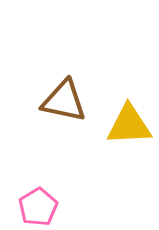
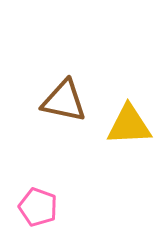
pink pentagon: rotated 21 degrees counterclockwise
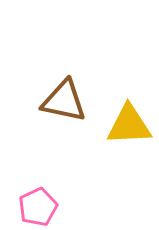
pink pentagon: rotated 27 degrees clockwise
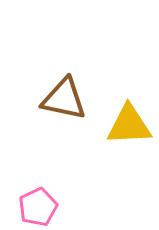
brown triangle: moved 2 px up
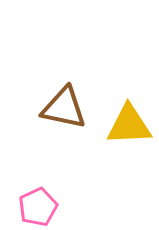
brown triangle: moved 9 px down
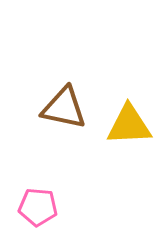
pink pentagon: rotated 30 degrees clockwise
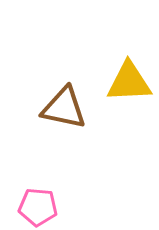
yellow triangle: moved 43 px up
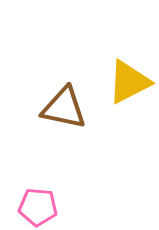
yellow triangle: rotated 24 degrees counterclockwise
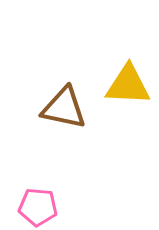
yellow triangle: moved 1 px left, 3 px down; rotated 30 degrees clockwise
